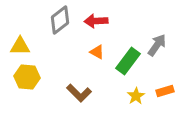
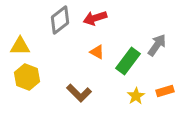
red arrow: moved 1 px left, 3 px up; rotated 15 degrees counterclockwise
yellow hexagon: rotated 15 degrees clockwise
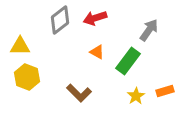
gray arrow: moved 8 px left, 15 px up
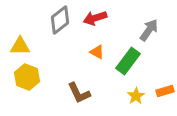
brown L-shape: rotated 20 degrees clockwise
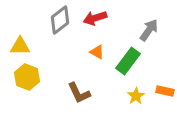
orange rectangle: rotated 30 degrees clockwise
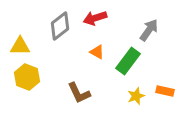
gray diamond: moved 6 px down
yellow star: rotated 12 degrees clockwise
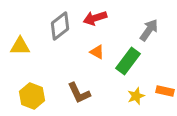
yellow hexagon: moved 5 px right, 19 px down
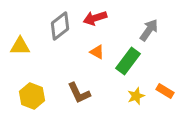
orange rectangle: rotated 18 degrees clockwise
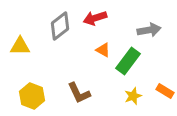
gray arrow: rotated 45 degrees clockwise
orange triangle: moved 6 px right, 2 px up
yellow star: moved 3 px left
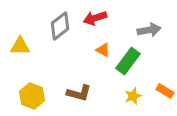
brown L-shape: rotated 50 degrees counterclockwise
